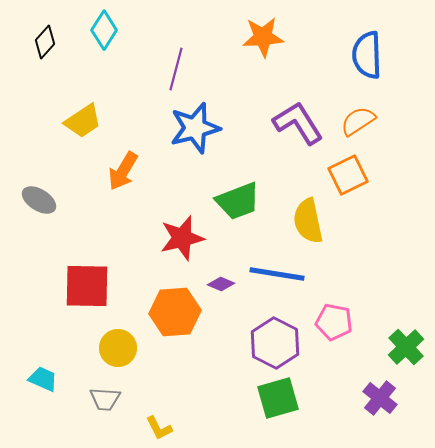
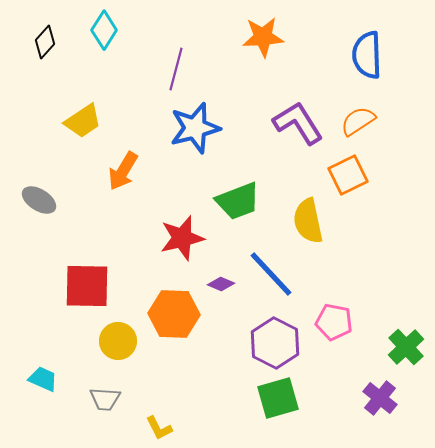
blue line: moved 6 px left; rotated 38 degrees clockwise
orange hexagon: moved 1 px left, 2 px down; rotated 6 degrees clockwise
yellow circle: moved 7 px up
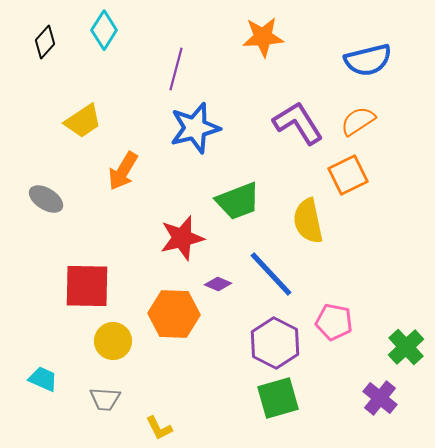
blue semicircle: moved 1 px right, 5 px down; rotated 102 degrees counterclockwise
gray ellipse: moved 7 px right, 1 px up
purple diamond: moved 3 px left
yellow circle: moved 5 px left
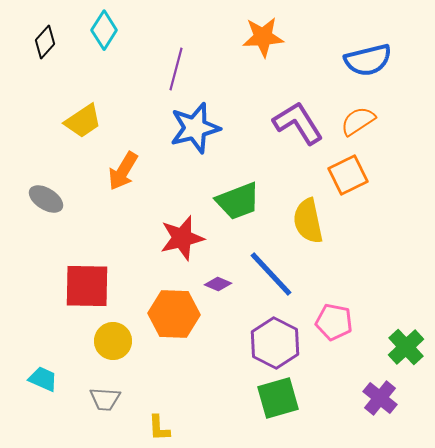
yellow L-shape: rotated 24 degrees clockwise
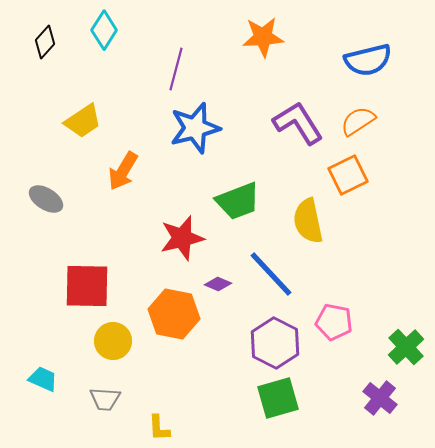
orange hexagon: rotated 9 degrees clockwise
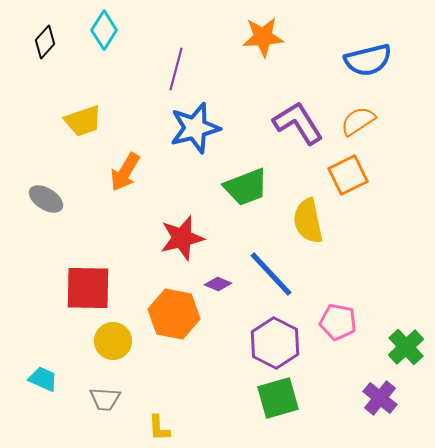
yellow trapezoid: rotated 15 degrees clockwise
orange arrow: moved 2 px right, 1 px down
green trapezoid: moved 8 px right, 14 px up
red square: moved 1 px right, 2 px down
pink pentagon: moved 4 px right
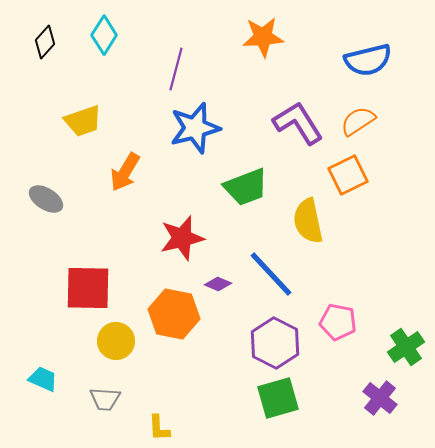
cyan diamond: moved 5 px down
yellow circle: moved 3 px right
green cross: rotated 9 degrees clockwise
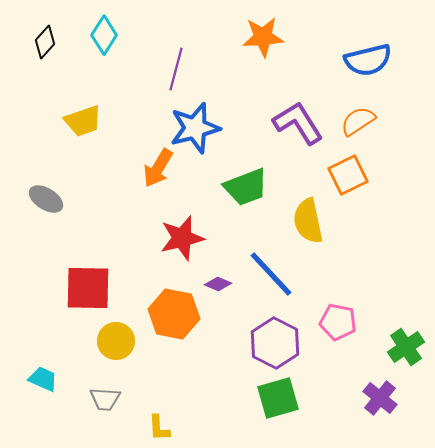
orange arrow: moved 33 px right, 4 px up
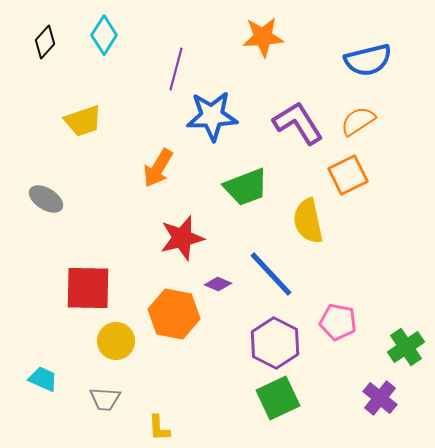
blue star: moved 17 px right, 12 px up; rotated 12 degrees clockwise
green square: rotated 9 degrees counterclockwise
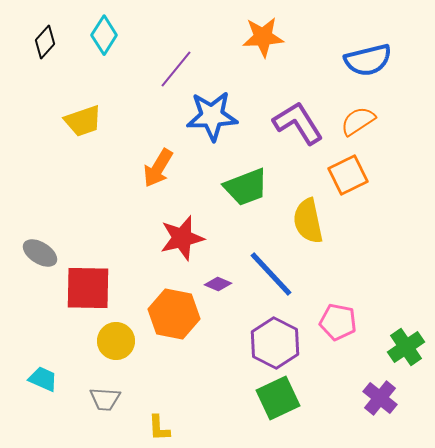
purple line: rotated 24 degrees clockwise
gray ellipse: moved 6 px left, 54 px down
